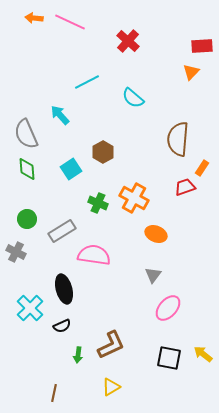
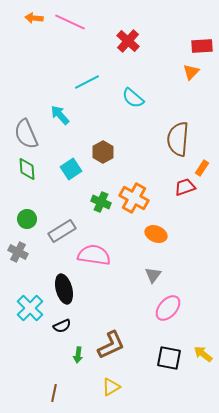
green cross: moved 3 px right, 1 px up
gray cross: moved 2 px right
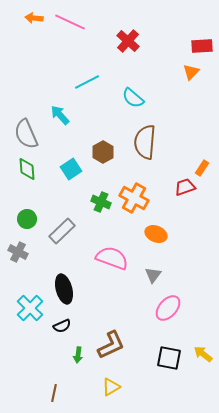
brown semicircle: moved 33 px left, 3 px down
gray rectangle: rotated 12 degrees counterclockwise
pink semicircle: moved 18 px right, 3 px down; rotated 12 degrees clockwise
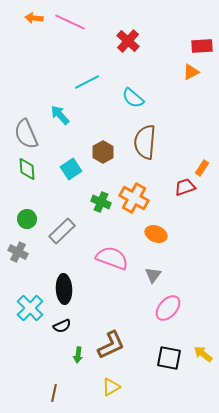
orange triangle: rotated 18 degrees clockwise
black ellipse: rotated 12 degrees clockwise
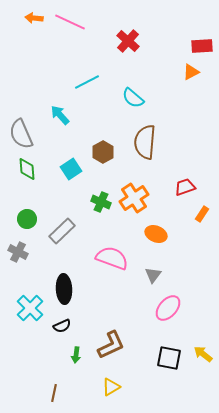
gray semicircle: moved 5 px left
orange rectangle: moved 46 px down
orange cross: rotated 28 degrees clockwise
green arrow: moved 2 px left
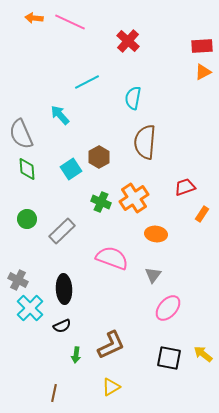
orange triangle: moved 12 px right
cyan semicircle: rotated 60 degrees clockwise
brown hexagon: moved 4 px left, 5 px down
orange ellipse: rotated 15 degrees counterclockwise
gray cross: moved 28 px down
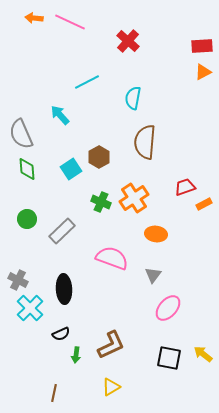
orange rectangle: moved 2 px right, 10 px up; rotated 28 degrees clockwise
black semicircle: moved 1 px left, 8 px down
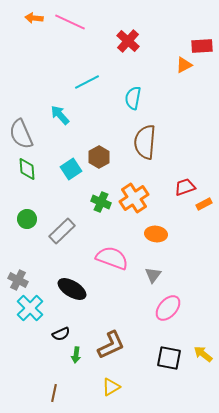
orange triangle: moved 19 px left, 7 px up
black ellipse: moved 8 px right; rotated 56 degrees counterclockwise
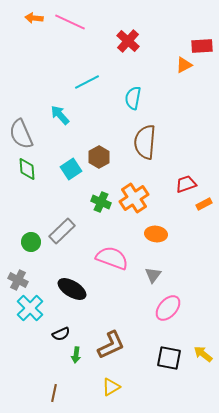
red trapezoid: moved 1 px right, 3 px up
green circle: moved 4 px right, 23 px down
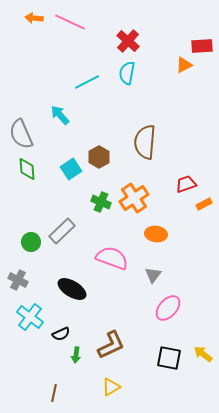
cyan semicircle: moved 6 px left, 25 px up
cyan cross: moved 9 px down; rotated 8 degrees counterclockwise
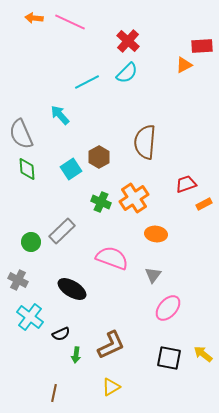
cyan semicircle: rotated 145 degrees counterclockwise
